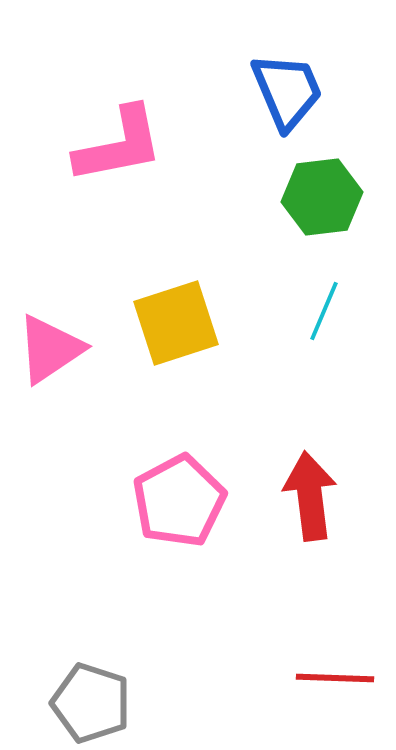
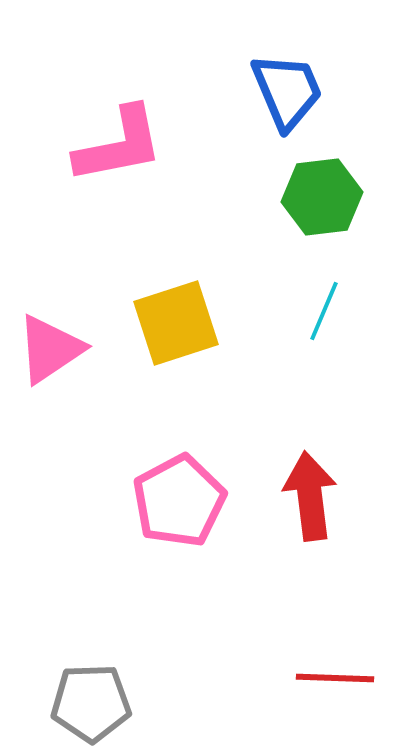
gray pentagon: rotated 20 degrees counterclockwise
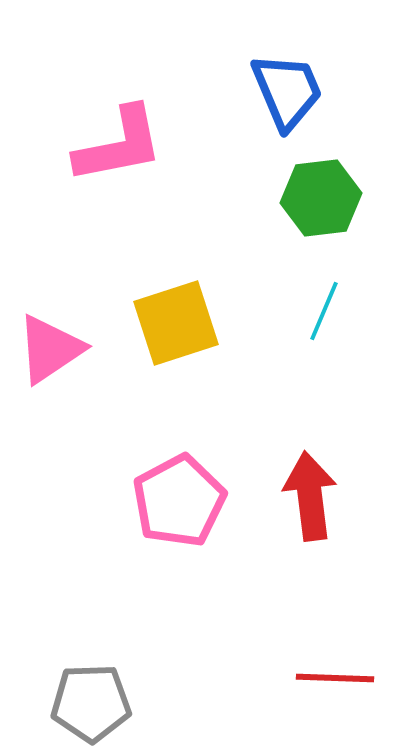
green hexagon: moved 1 px left, 1 px down
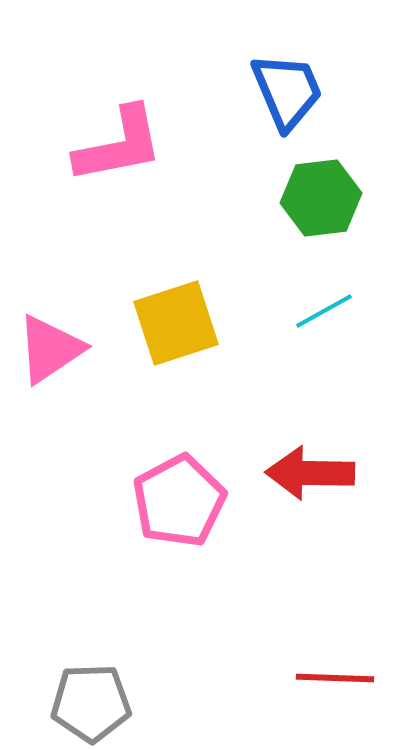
cyan line: rotated 38 degrees clockwise
red arrow: moved 23 px up; rotated 82 degrees counterclockwise
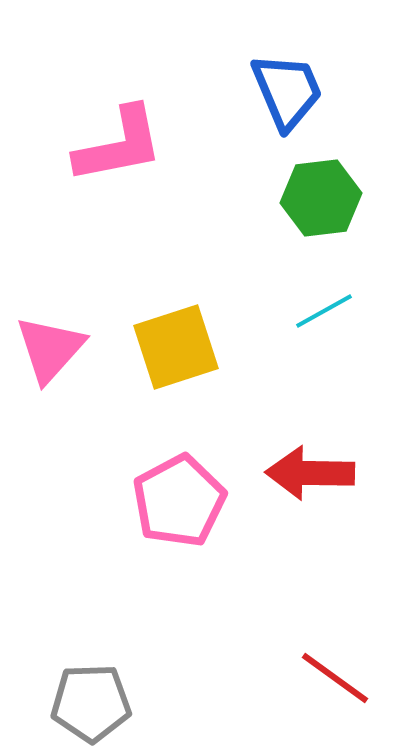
yellow square: moved 24 px down
pink triangle: rotated 14 degrees counterclockwise
red line: rotated 34 degrees clockwise
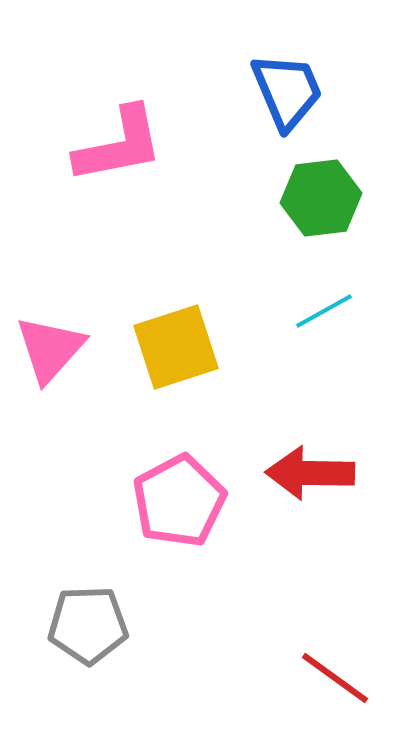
gray pentagon: moved 3 px left, 78 px up
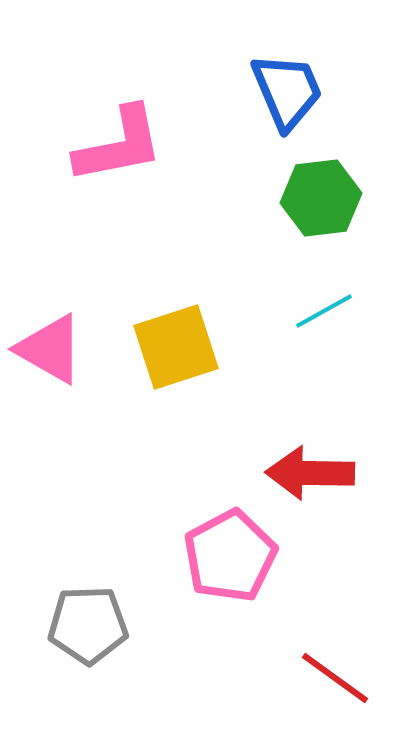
pink triangle: rotated 42 degrees counterclockwise
pink pentagon: moved 51 px right, 55 px down
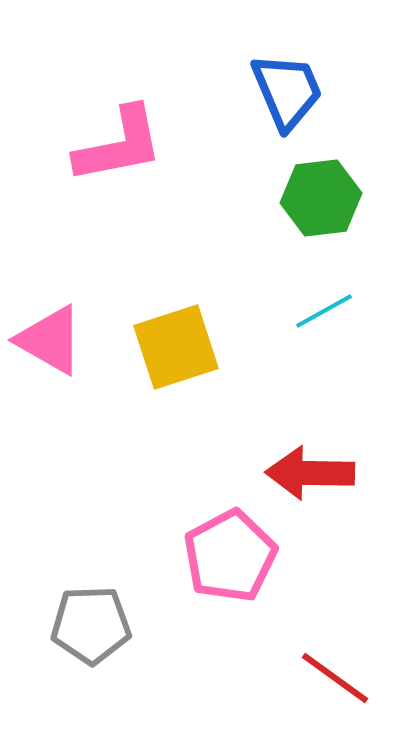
pink triangle: moved 9 px up
gray pentagon: moved 3 px right
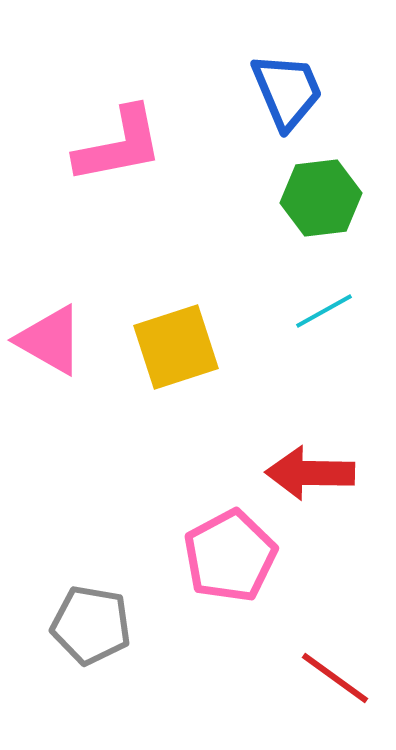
gray pentagon: rotated 12 degrees clockwise
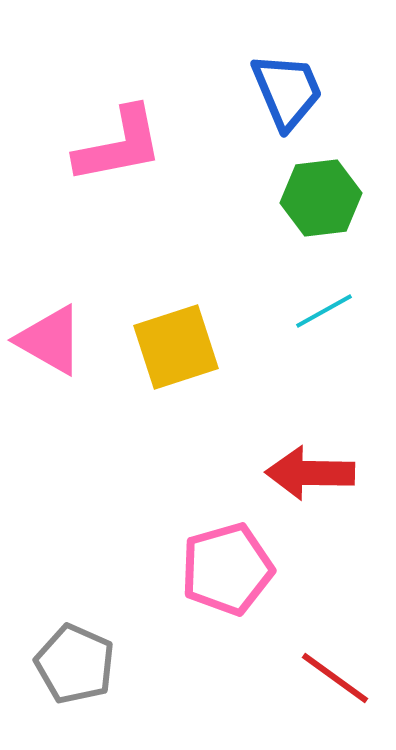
pink pentagon: moved 3 px left, 13 px down; rotated 12 degrees clockwise
gray pentagon: moved 16 px left, 39 px down; rotated 14 degrees clockwise
